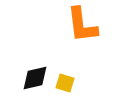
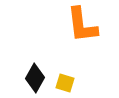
black diamond: rotated 48 degrees counterclockwise
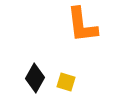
yellow square: moved 1 px right, 1 px up
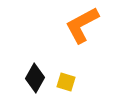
orange L-shape: rotated 69 degrees clockwise
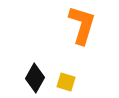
orange L-shape: rotated 135 degrees clockwise
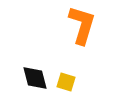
black diamond: rotated 44 degrees counterclockwise
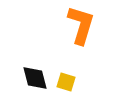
orange L-shape: moved 1 px left
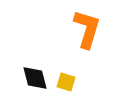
orange L-shape: moved 6 px right, 4 px down
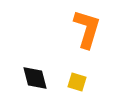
yellow square: moved 11 px right
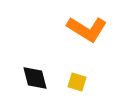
orange L-shape: rotated 105 degrees clockwise
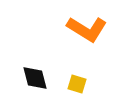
yellow square: moved 2 px down
